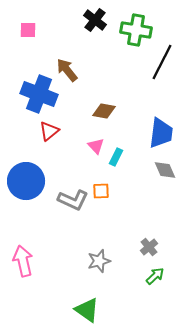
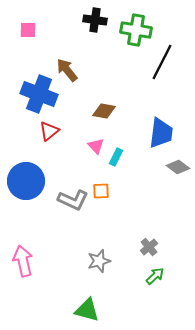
black cross: rotated 30 degrees counterclockwise
gray diamond: moved 13 px right, 3 px up; rotated 30 degrees counterclockwise
green triangle: rotated 20 degrees counterclockwise
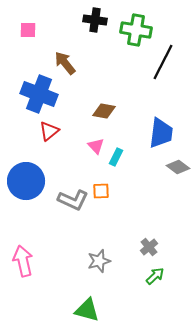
black line: moved 1 px right
brown arrow: moved 2 px left, 7 px up
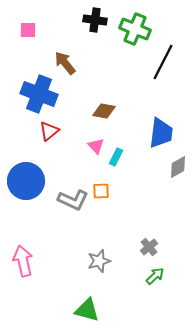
green cross: moved 1 px left, 1 px up; rotated 12 degrees clockwise
gray diamond: rotated 65 degrees counterclockwise
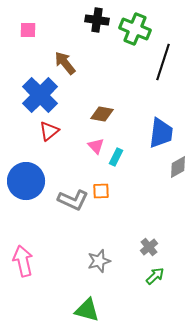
black cross: moved 2 px right
black line: rotated 9 degrees counterclockwise
blue cross: moved 1 px right, 1 px down; rotated 24 degrees clockwise
brown diamond: moved 2 px left, 3 px down
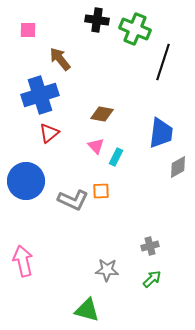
brown arrow: moved 5 px left, 4 px up
blue cross: rotated 27 degrees clockwise
red triangle: moved 2 px down
gray cross: moved 1 px right, 1 px up; rotated 24 degrees clockwise
gray star: moved 8 px right, 9 px down; rotated 20 degrees clockwise
green arrow: moved 3 px left, 3 px down
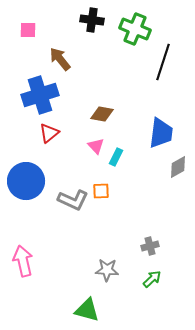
black cross: moved 5 px left
